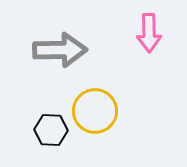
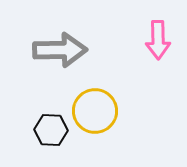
pink arrow: moved 9 px right, 7 px down
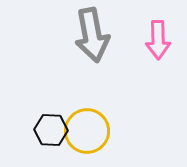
gray arrow: moved 32 px right, 15 px up; rotated 80 degrees clockwise
yellow circle: moved 8 px left, 20 px down
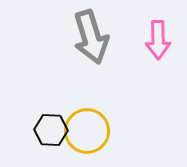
gray arrow: moved 1 px left, 2 px down; rotated 6 degrees counterclockwise
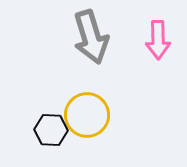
yellow circle: moved 16 px up
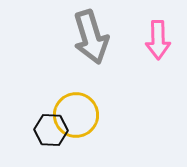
yellow circle: moved 11 px left
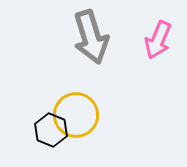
pink arrow: rotated 24 degrees clockwise
black hexagon: rotated 20 degrees clockwise
